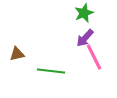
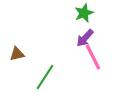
pink line: moved 1 px left
green line: moved 6 px left, 6 px down; rotated 64 degrees counterclockwise
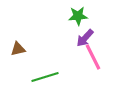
green star: moved 6 px left, 3 px down; rotated 18 degrees clockwise
brown triangle: moved 1 px right, 5 px up
green line: rotated 40 degrees clockwise
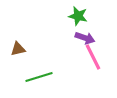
green star: rotated 18 degrees clockwise
purple arrow: rotated 114 degrees counterclockwise
green line: moved 6 px left
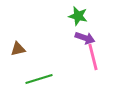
pink line: rotated 12 degrees clockwise
green line: moved 2 px down
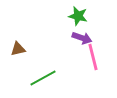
purple arrow: moved 3 px left
green line: moved 4 px right, 1 px up; rotated 12 degrees counterclockwise
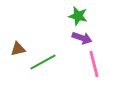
pink line: moved 1 px right, 7 px down
green line: moved 16 px up
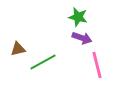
green star: moved 1 px down
pink line: moved 3 px right, 1 px down
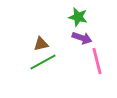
brown triangle: moved 23 px right, 5 px up
pink line: moved 4 px up
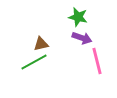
green line: moved 9 px left
